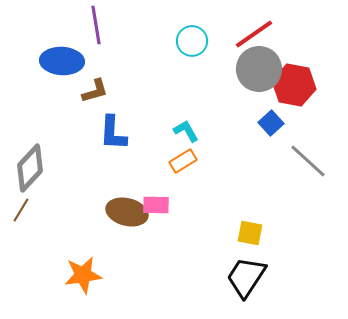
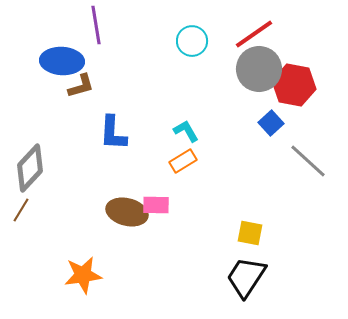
brown L-shape: moved 14 px left, 5 px up
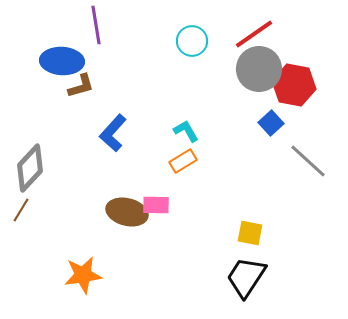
blue L-shape: rotated 39 degrees clockwise
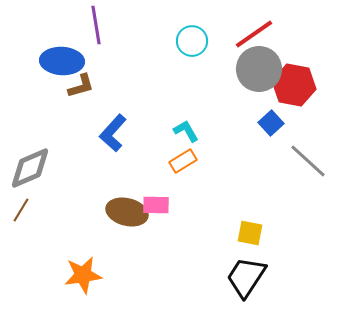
gray diamond: rotated 24 degrees clockwise
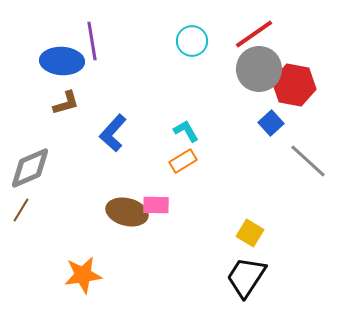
purple line: moved 4 px left, 16 px down
brown L-shape: moved 15 px left, 17 px down
yellow square: rotated 20 degrees clockwise
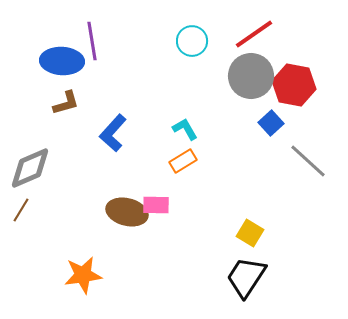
gray circle: moved 8 px left, 7 px down
cyan L-shape: moved 1 px left, 2 px up
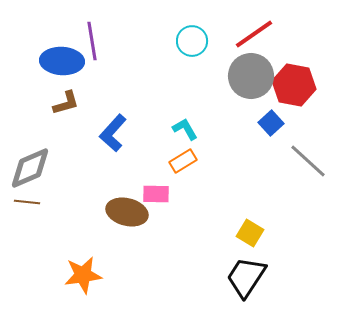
pink rectangle: moved 11 px up
brown line: moved 6 px right, 8 px up; rotated 65 degrees clockwise
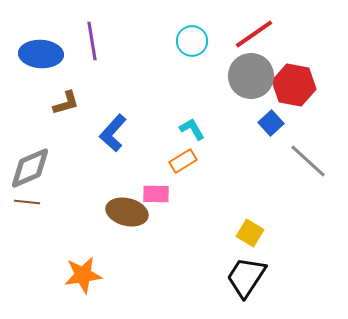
blue ellipse: moved 21 px left, 7 px up
cyan L-shape: moved 7 px right
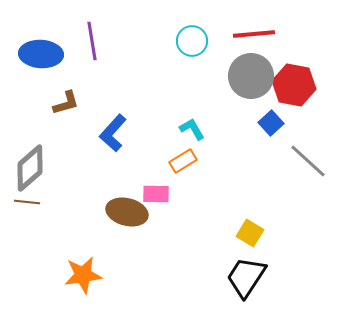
red line: rotated 30 degrees clockwise
gray diamond: rotated 18 degrees counterclockwise
